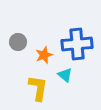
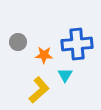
orange star: rotated 24 degrees clockwise
cyan triangle: rotated 21 degrees clockwise
yellow L-shape: moved 1 px right, 2 px down; rotated 40 degrees clockwise
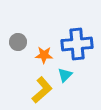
cyan triangle: rotated 14 degrees clockwise
yellow L-shape: moved 3 px right
